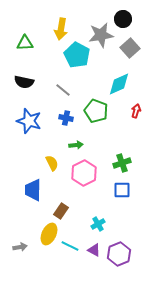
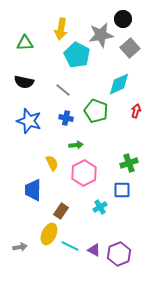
green cross: moved 7 px right
cyan cross: moved 2 px right, 17 px up
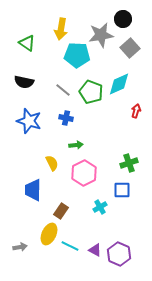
green triangle: moved 2 px right; rotated 36 degrees clockwise
cyan pentagon: rotated 25 degrees counterclockwise
green pentagon: moved 5 px left, 19 px up
purple triangle: moved 1 px right
purple hexagon: rotated 15 degrees counterclockwise
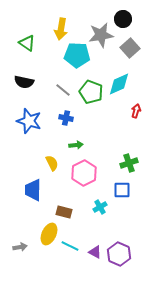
brown rectangle: moved 3 px right, 1 px down; rotated 70 degrees clockwise
purple triangle: moved 2 px down
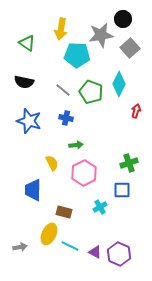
cyan diamond: rotated 40 degrees counterclockwise
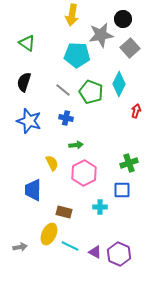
yellow arrow: moved 11 px right, 14 px up
black semicircle: rotated 96 degrees clockwise
cyan cross: rotated 32 degrees clockwise
